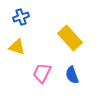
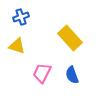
yellow triangle: moved 1 px up
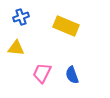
yellow rectangle: moved 4 px left, 12 px up; rotated 25 degrees counterclockwise
yellow triangle: moved 1 px left, 2 px down; rotated 12 degrees counterclockwise
